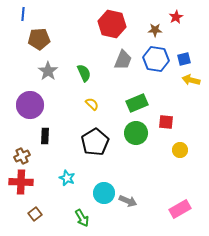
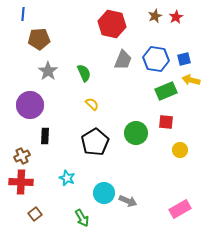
brown star: moved 14 px up; rotated 24 degrees counterclockwise
green rectangle: moved 29 px right, 12 px up
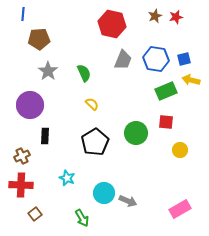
red star: rotated 16 degrees clockwise
red cross: moved 3 px down
